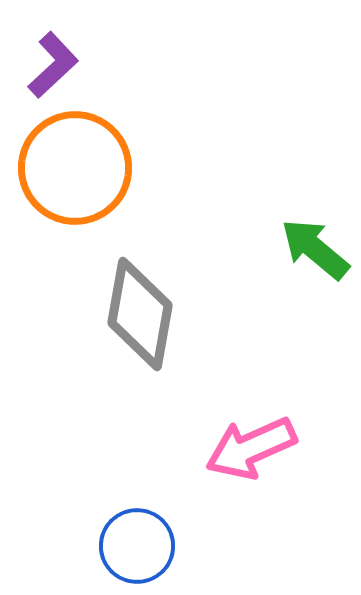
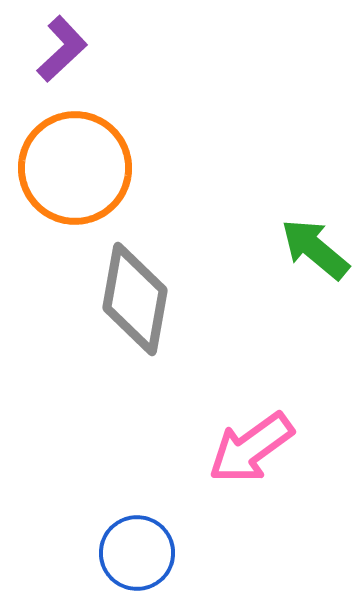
purple L-shape: moved 9 px right, 16 px up
gray diamond: moved 5 px left, 15 px up
pink arrow: rotated 12 degrees counterclockwise
blue circle: moved 7 px down
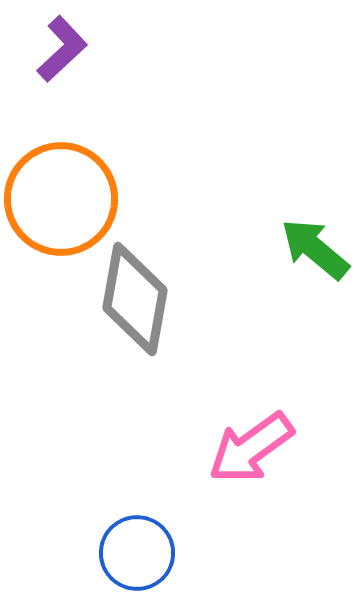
orange circle: moved 14 px left, 31 px down
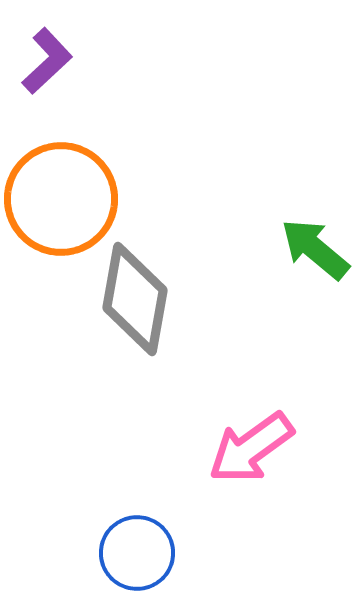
purple L-shape: moved 15 px left, 12 px down
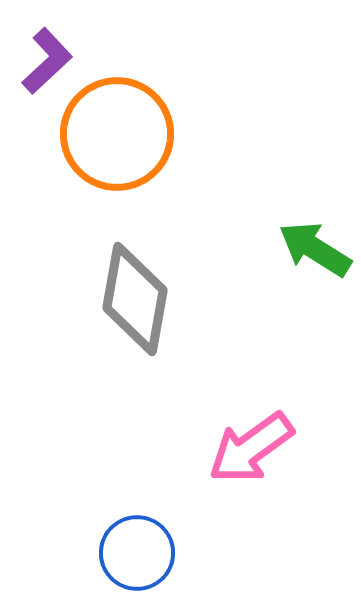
orange circle: moved 56 px right, 65 px up
green arrow: rotated 8 degrees counterclockwise
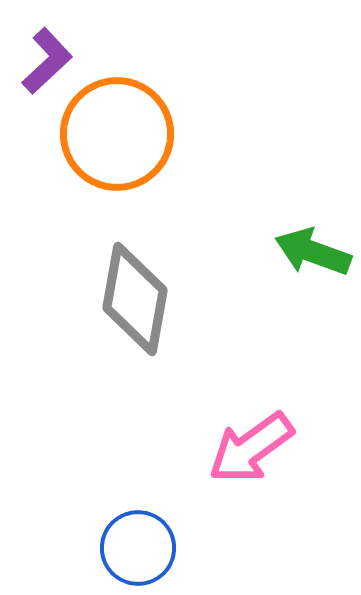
green arrow: moved 2 px left, 3 px down; rotated 12 degrees counterclockwise
blue circle: moved 1 px right, 5 px up
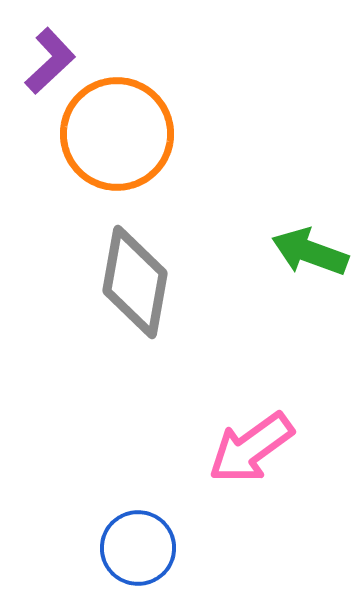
purple L-shape: moved 3 px right
green arrow: moved 3 px left
gray diamond: moved 17 px up
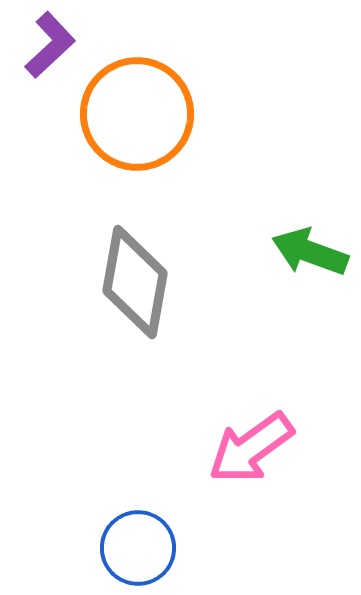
purple L-shape: moved 16 px up
orange circle: moved 20 px right, 20 px up
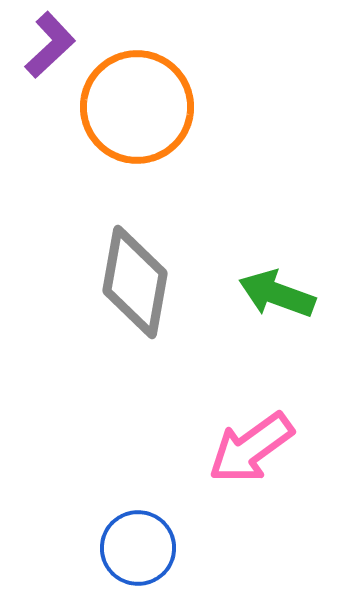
orange circle: moved 7 px up
green arrow: moved 33 px left, 42 px down
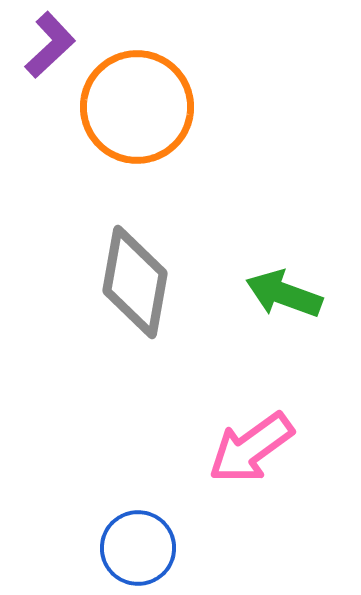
green arrow: moved 7 px right
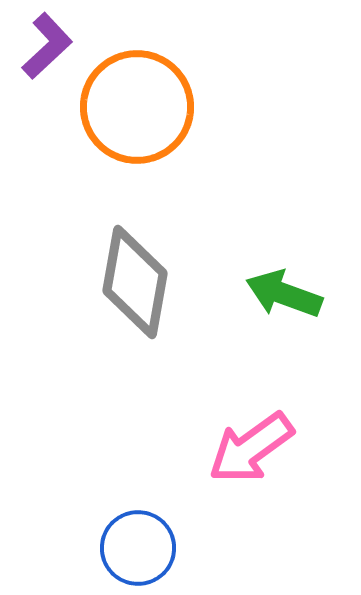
purple L-shape: moved 3 px left, 1 px down
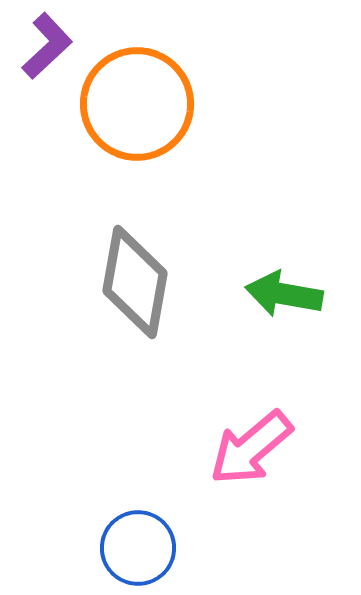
orange circle: moved 3 px up
green arrow: rotated 10 degrees counterclockwise
pink arrow: rotated 4 degrees counterclockwise
